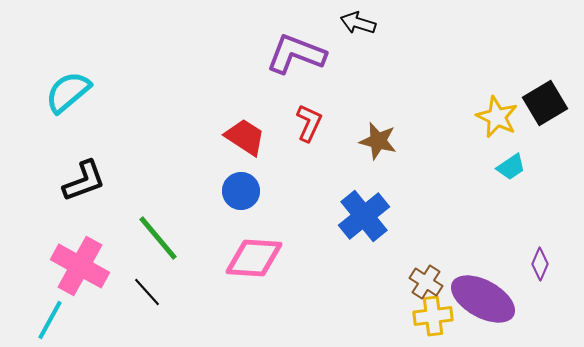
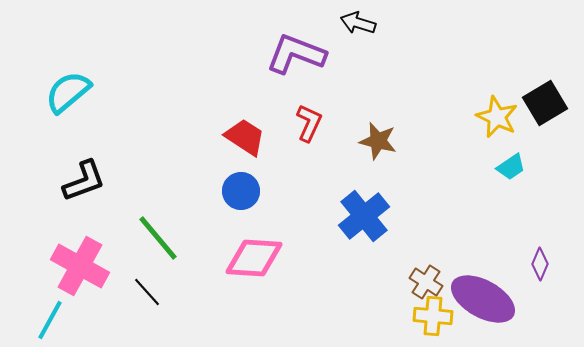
yellow cross: rotated 12 degrees clockwise
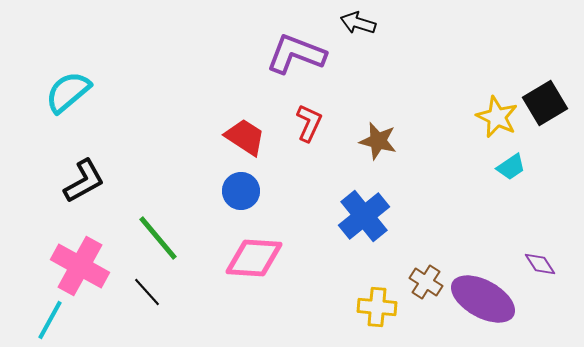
black L-shape: rotated 9 degrees counterclockwise
purple diamond: rotated 56 degrees counterclockwise
yellow cross: moved 56 px left, 9 px up
